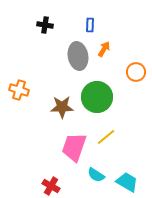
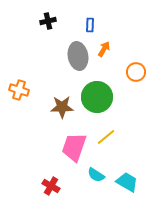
black cross: moved 3 px right, 4 px up; rotated 21 degrees counterclockwise
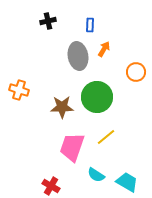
pink trapezoid: moved 2 px left
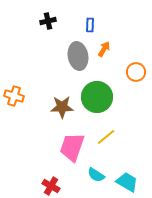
orange cross: moved 5 px left, 6 px down
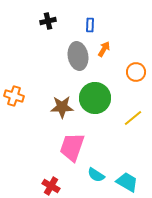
green circle: moved 2 px left, 1 px down
yellow line: moved 27 px right, 19 px up
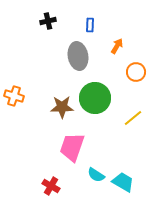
orange arrow: moved 13 px right, 3 px up
cyan trapezoid: moved 4 px left
